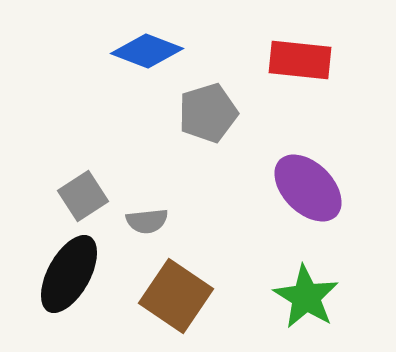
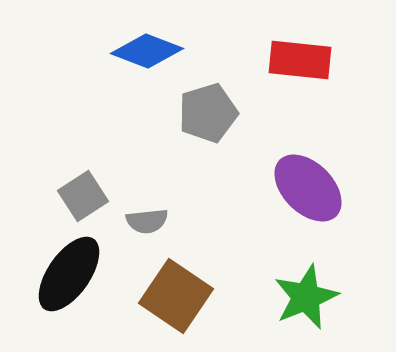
black ellipse: rotated 6 degrees clockwise
green star: rotated 18 degrees clockwise
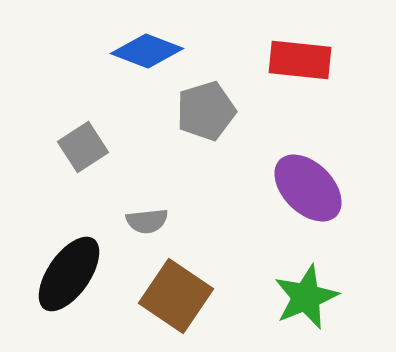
gray pentagon: moved 2 px left, 2 px up
gray square: moved 49 px up
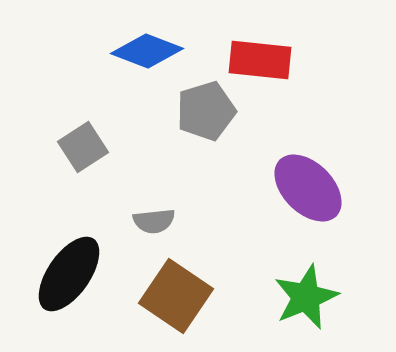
red rectangle: moved 40 px left
gray semicircle: moved 7 px right
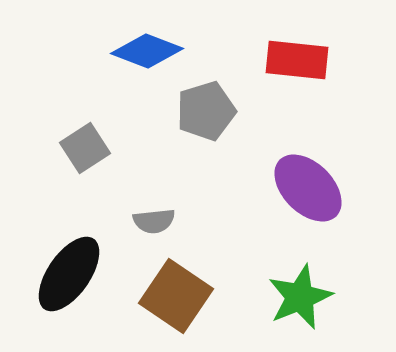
red rectangle: moved 37 px right
gray square: moved 2 px right, 1 px down
green star: moved 6 px left
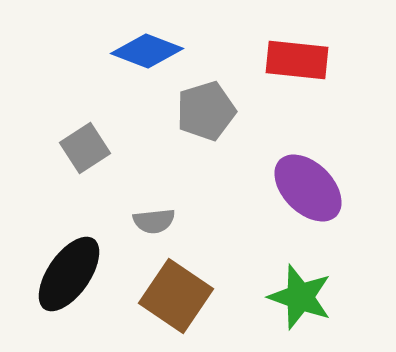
green star: rotated 30 degrees counterclockwise
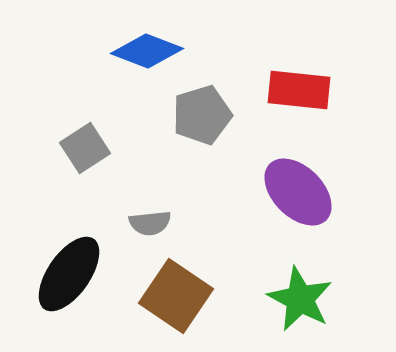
red rectangle: moved 2 px right, 30 px down
gray pentagon: moved 4 px left, 4 px down
purple ellipse: moved 10 px left, 4 px down
gray semicircle: moved 4 px left, 2 px down
green star: moved 2 px down; rotated 8 degrees clockwise
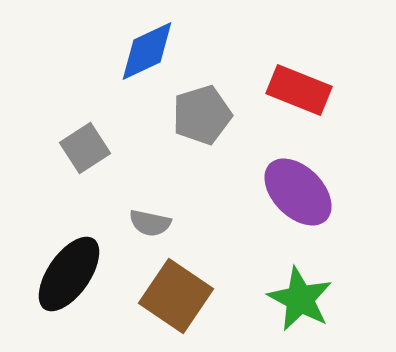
blue diamond: rotated 46 degrees counterclockwise
red rectangle: rotated 16 degrees clockwise
gray semicircle: rotated 18 degrees clockwise
